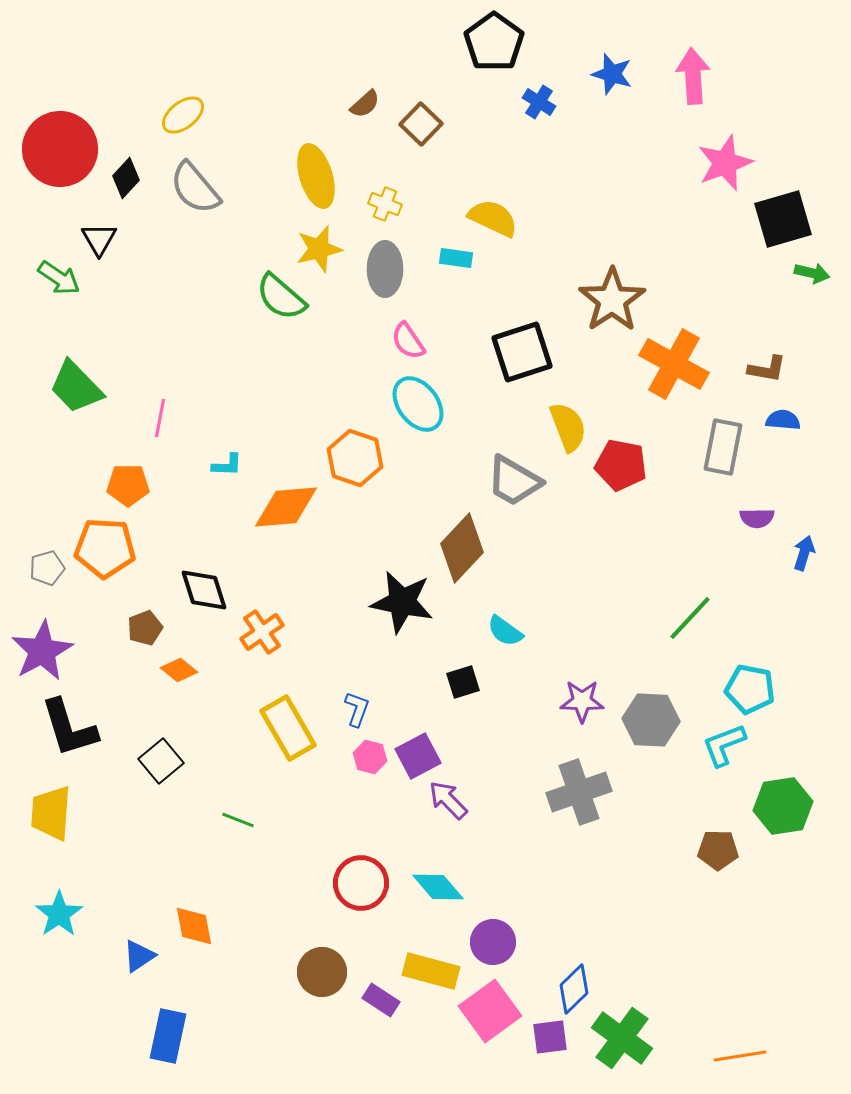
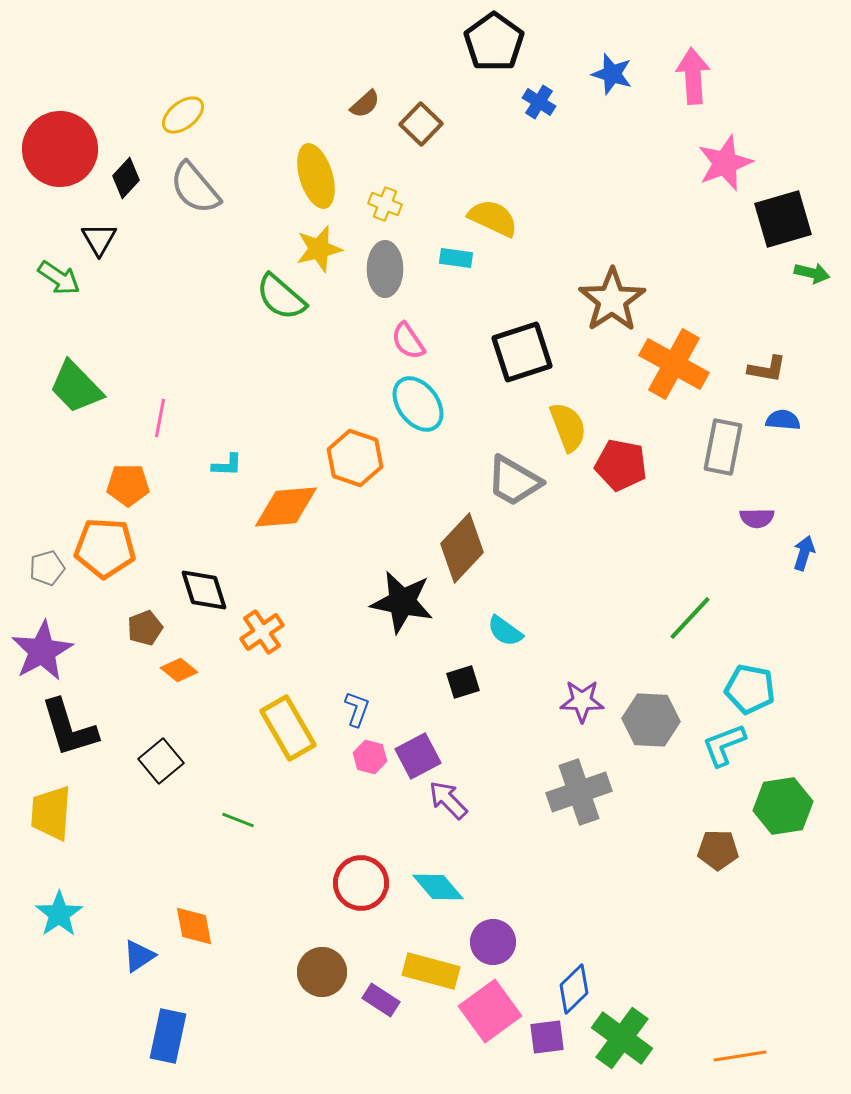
purple square at (550, 1037): moved 3 px left
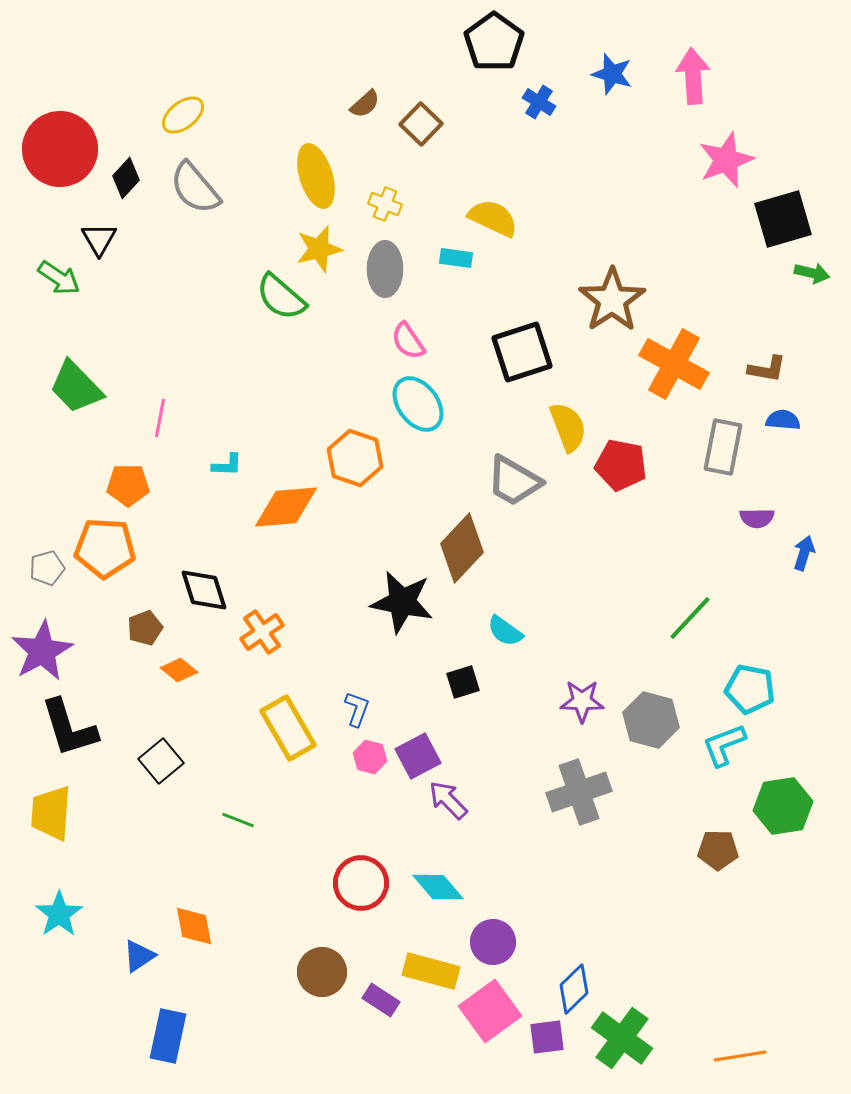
pink star at (725, 163): moved 1 px right, 3 px up
gray hexagon at (651, 720): rotated 12 degrees clockwise
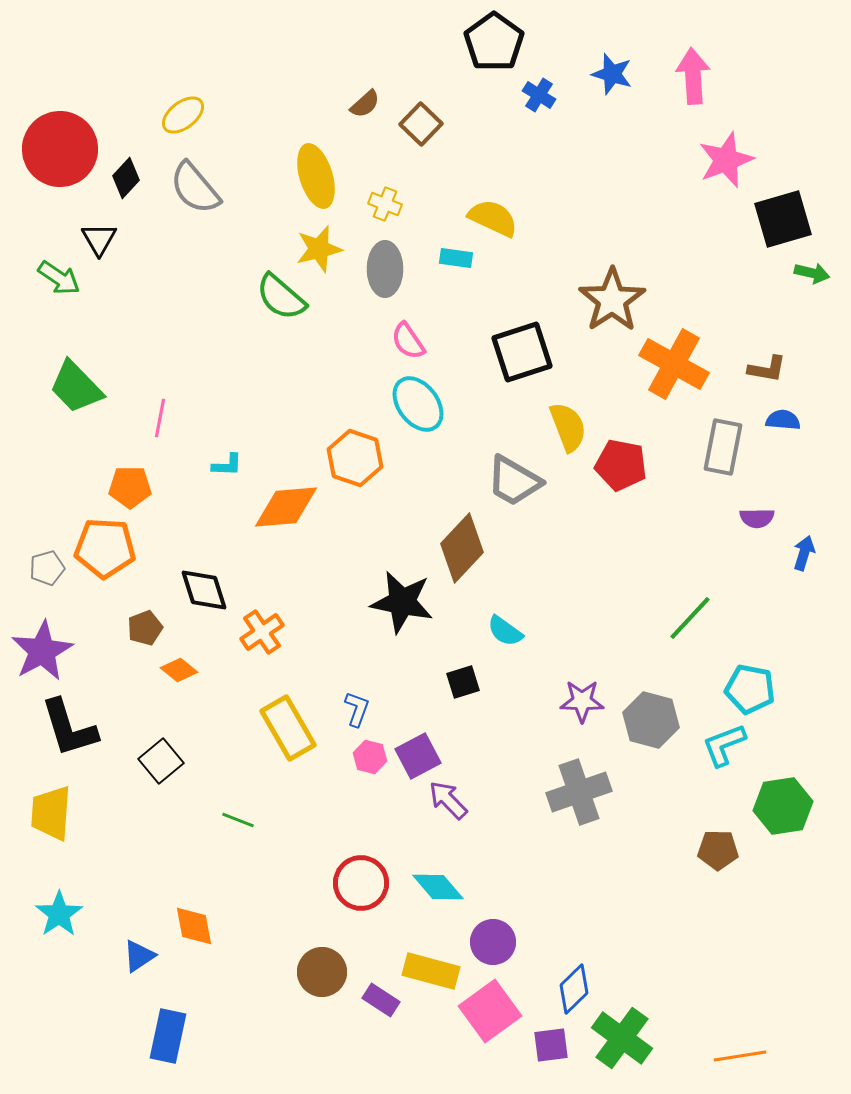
blue cross at (539, 102): moved 7 px up
orange pentagon at (128, 485): moved 2 px right, 2 px down
purple square at (547, 1037): moved 4 px right, 8 px down
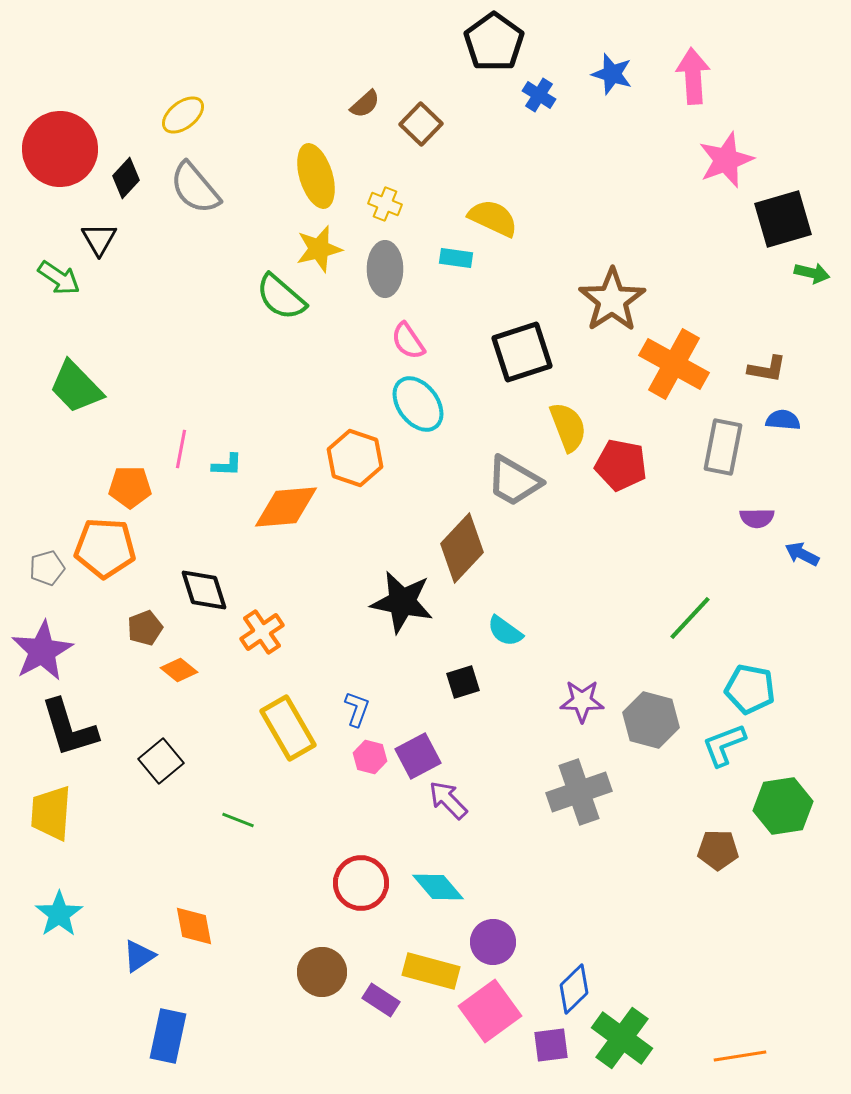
pink line at (160, 418): moved 21 px right, 31 px down
blue arrow at (804, 553): moved 2 px left, 1 px down; rotated 80 degrees counterclockwise
